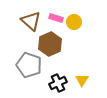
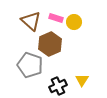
gray pentagon: moved 1 px right
black cross: moved 3 px down
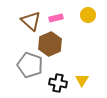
pink rectangle: rotated 32 degrees counterclockwise
yellow circle: moved 14 px right, 7 px up
black cross: moved 3 px up; rotated 36 degrees clockwise
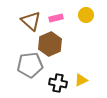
yellow circle: moved 2 px left
gray pentagon: rotated 25 degrees counterclockwise
yellow triangle: moved 1 px left; rotated 32 degrees clockwise
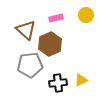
brown triangle: moved 5 px left, 9 px down
black cross: rotated 18 degrees counterclockwise
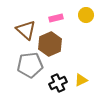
black cross: rotated 18 degrees counterclockwise
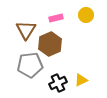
brown triangle: rotated 20 degrees clockwise
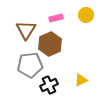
black cross: moved 9 px left, 2 px down
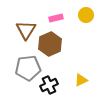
gray pentagon: moved 2 px left, 3 px down
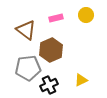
brown triangle: rotated 25 degrees counterclockwise
brown hexagon: moved 1 px right, 6 px down
